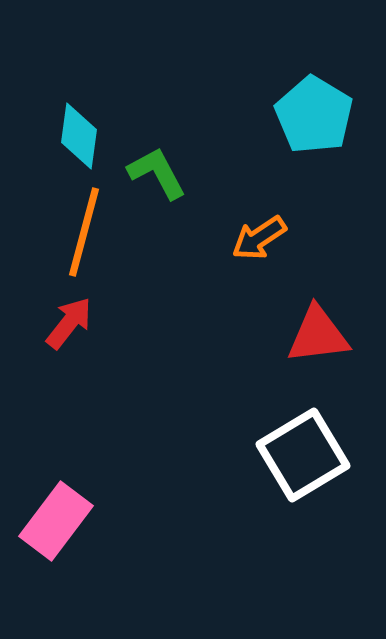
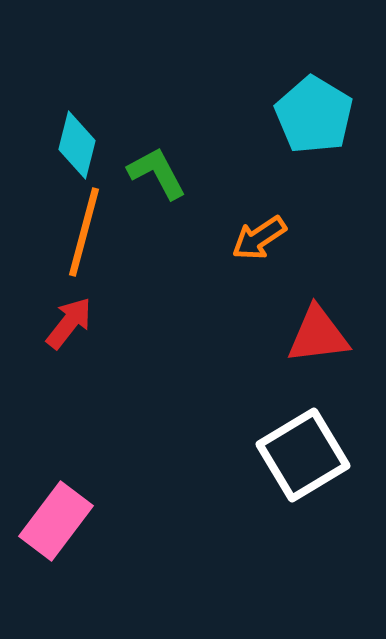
cyan diamond: moved 2 px left, 9 px down; rotated 6 degrees clockwise
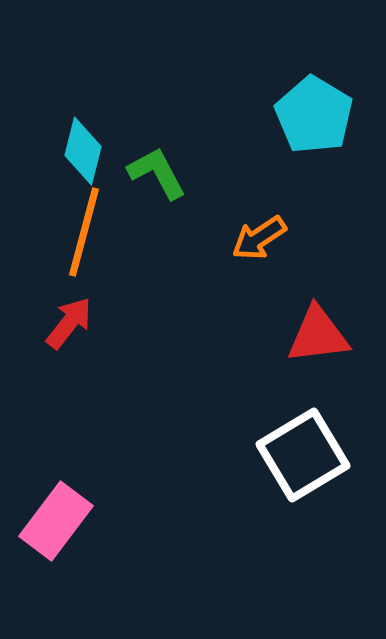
cyan diamond: moved 6 px right, 6 px down
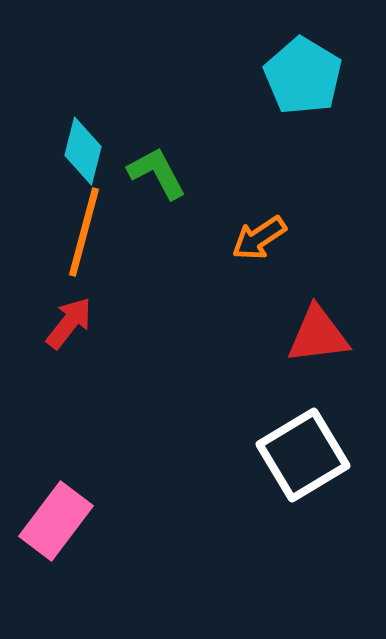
cyan pentagon: moved 11 px left, 39 px up
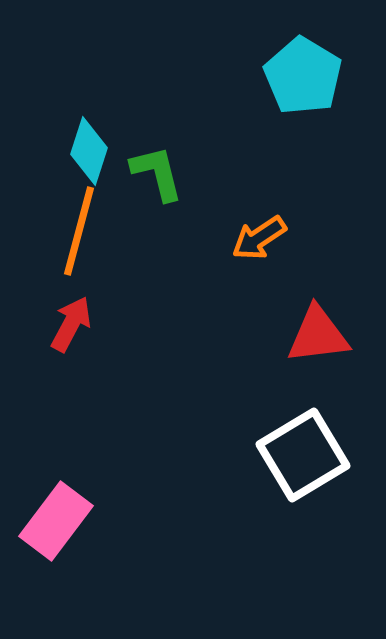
cyan diamond: moved 6 px right; rotated 4 degrees clockwise
green L-shape: rotated 14 degrees clockwise
orange line: moved 5 px left, 1 px up
red arrow: moved 2 px right, 1 px down; rotated 10 degrees counterclockwise
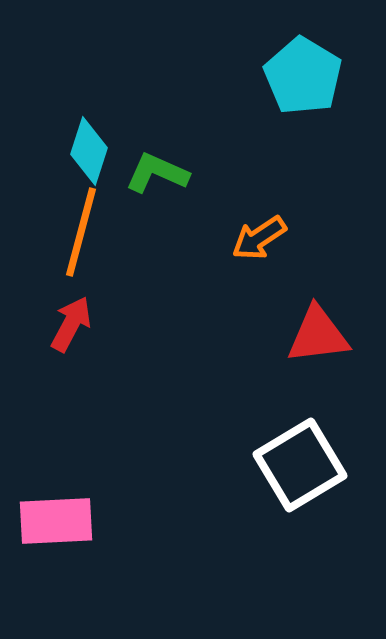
green L-shape: rotated 52 degrees counterclockwise
orange line: moved 2 px right, 1 px down
white square: moved 3 px left, 10 px down
pink rectangle: rotated 50 degrees clockwise
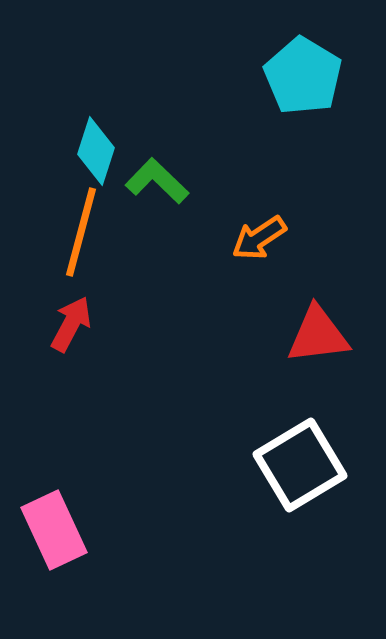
cyan diamond: moved 7 px right
green L-shape: moved 8 px down; rotated 20 degrees clockwise
pink rectangle: moved 2 px left, 9 px down; rotated 68 degrees clockwise
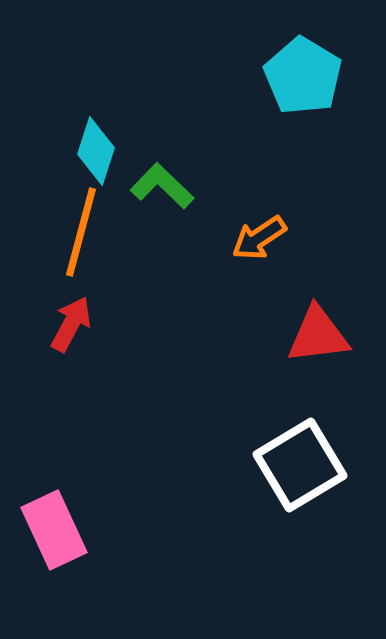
green L-shape: moved 5 px right, 5 px down
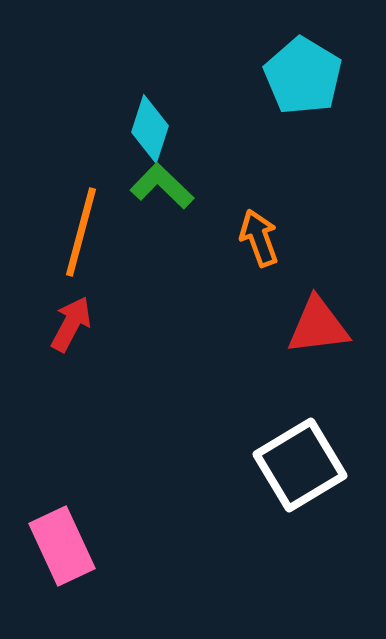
cyan diamond: moved 54 px right, 22 px up
orange arrow: rotated 104 degrees clockwise
red triangle: moved 9 px up
pink rectangle: moved 8 px right, 16 px down
